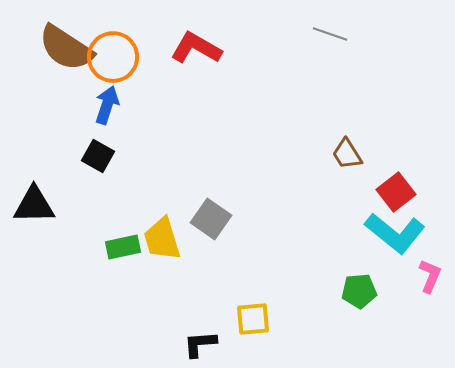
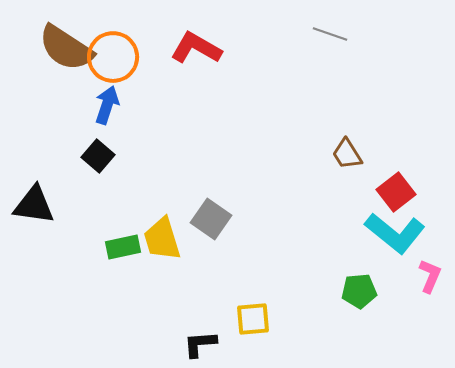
black square: rotated 12 degrees clockwise
black triangle: rotated 9 degrees clockwise
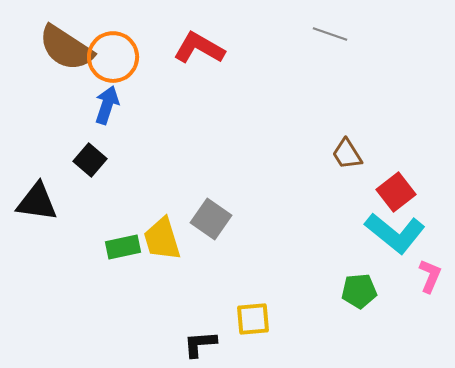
red L-shape: moved 3 px right
black square: moved 8 px left, 4 px down
black triangle: moved 3 px right, 3 px up
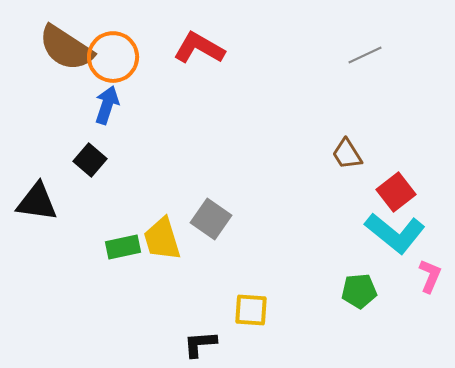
gray line: moved 35 px right, 21 px down; rotated 44 degrees counterclockwise
yellow square: moved 2 px left, 9 px up; rotated 9 degrees clockwise
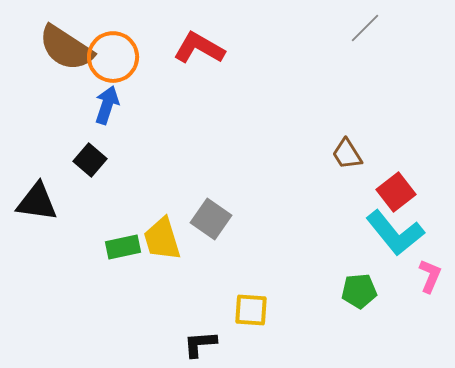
gray line: moved 27 px up; rotated 20 degrees counterclockwise
cyan L-shape: rotated 12 degrees clockwise
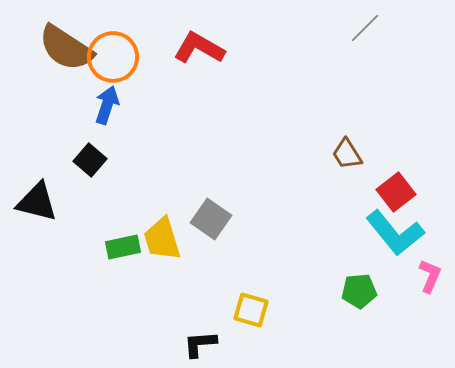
black triangle: rotated 6 degrees clockwise
yellow square: rotated 12 degrees clockwise
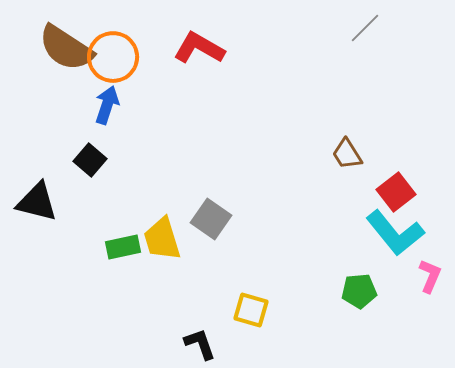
black L-shape: rotated 75 degrees clockwise
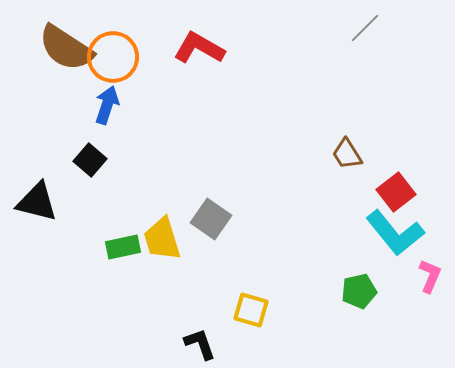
green pentagon: rotated 8 degrees counterclockwise
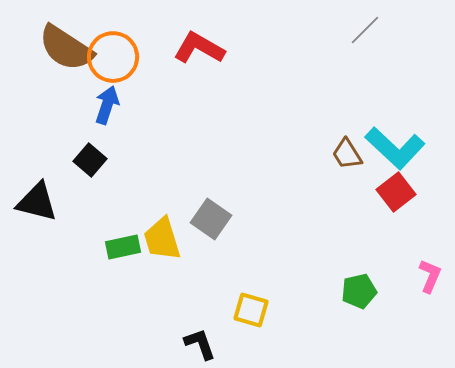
gray line: moved 2 px down
cyan L-shape: moved 85 px up; rotated 8 degrees counterclockwise
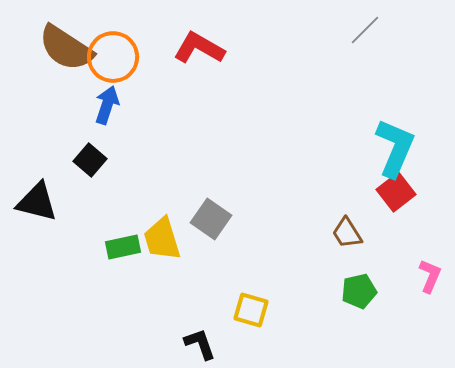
cyan L-shape: rotated 110 degrees counterclockwise
brown trapezoid: moved 79 px down
